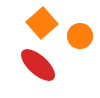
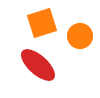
orange square: rotated 24 degrees clockwise
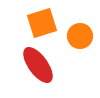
red ellipse: rotated 12 degrees clockwise
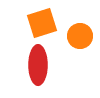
red ellipse: rotated 36 degrees clockwise
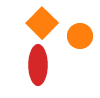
orange square: rotated 28 degrees counterclockwise
